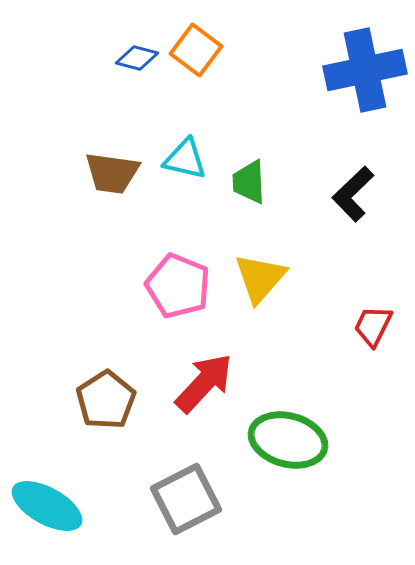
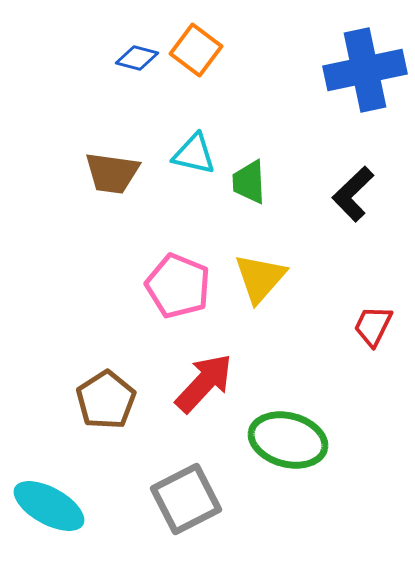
cyan triangle: moved 9 px right, 5 px up
cyan ellipse: moved 2 px right
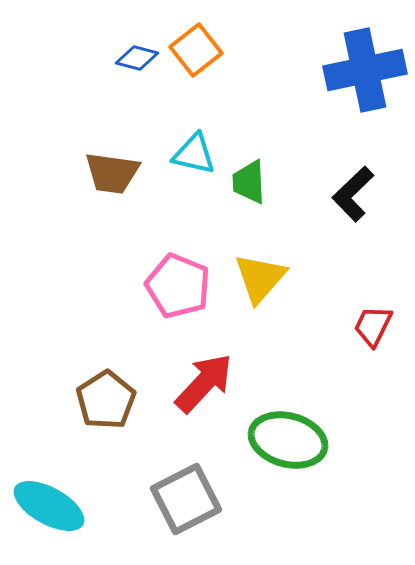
orange square: rotated 15 degrees clockwise
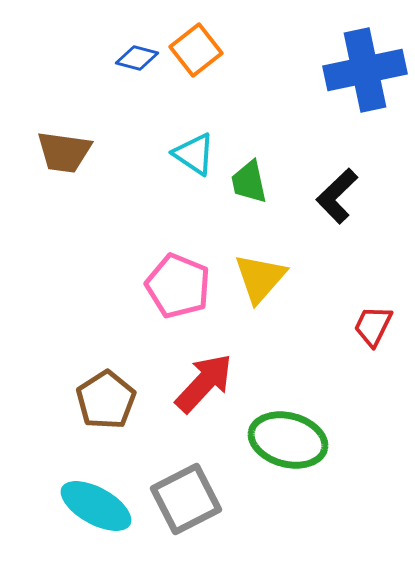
cyan triangle: rotated 21 degrees clockwise
brown trapezoid: moved 48 px left, 21 px up
green trapezoid: rotated 9 degrees counterclockwise
black L-shape: moved 16 px left, 2 px down
cyan ellipse: moved 47 px right
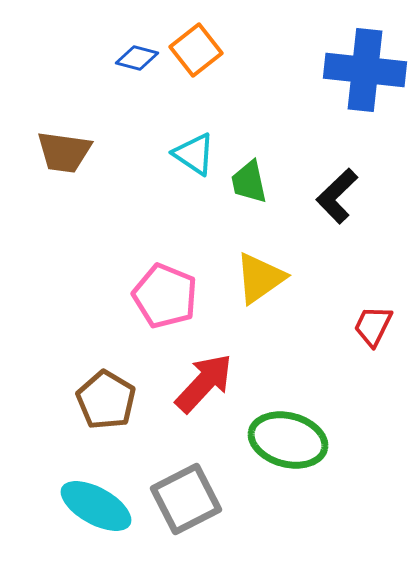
blue cross: rotated 18 degrees clockwise
yellow triangle: rotated 14 degrees clockwise
pink pentagon: moved 13 px left, 10 px down
brown pentagon: rotated 8 degrees counterclockwise
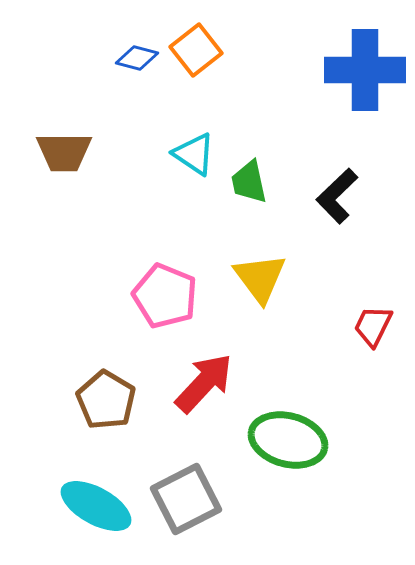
blue cross: rotated 6 degrees counterclockwise
brown trapezoid: rotated 8 degrees counterclockwise
yellow triangle: rotated 32 degrees counterclockwise
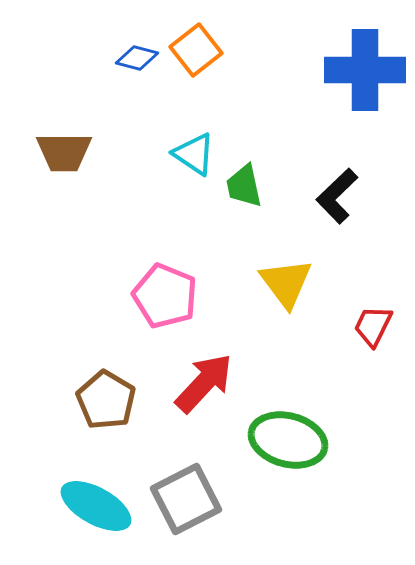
green trapezoid: moved 5 px left, 4 px down
yellow triangle: moved 26 px right, 5 px down
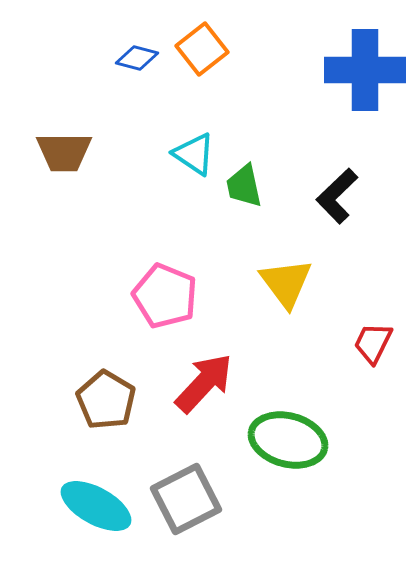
orange square: moved 6 px right, 1 px up
red trapezoid: moved 17 px down
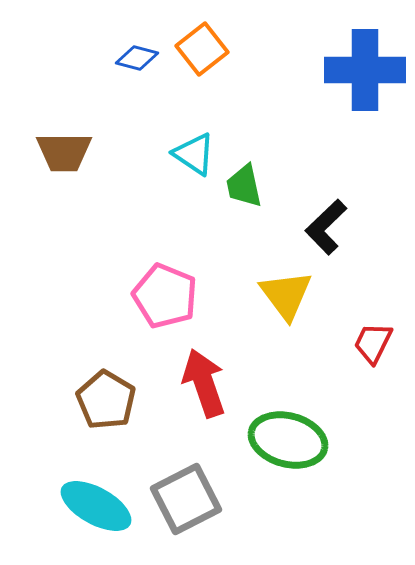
black L-shape: moved 11 px left, 31 px down
yellow triangle: moved 12 px down
red arrow: rotated 62 degrees counterclockwise
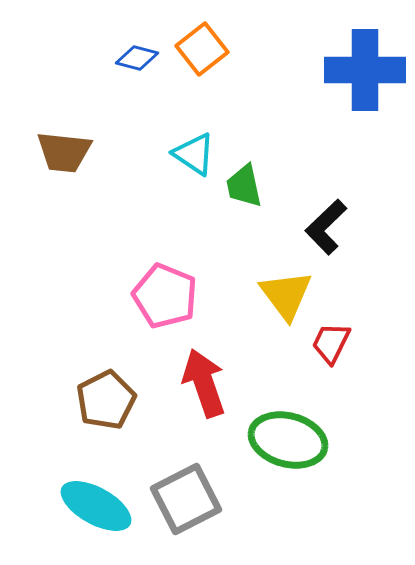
brown trapezoid: rotated 6 degrees clockwise
red trapezoid: moved 42 px left
brown pentagon: rotated 14 degrees clockwise
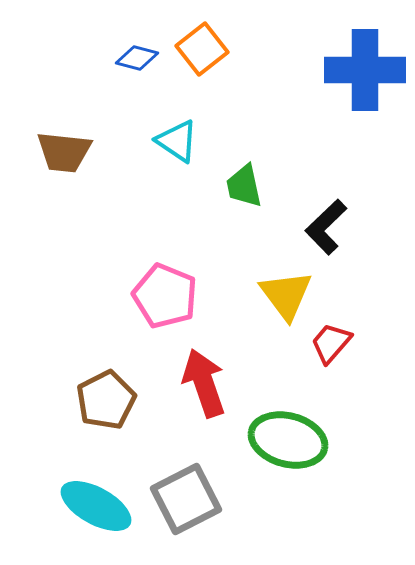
cyan triangle: moved 17 px left, 13 px up
red trapezoid: rotated 15 degrees clockwise
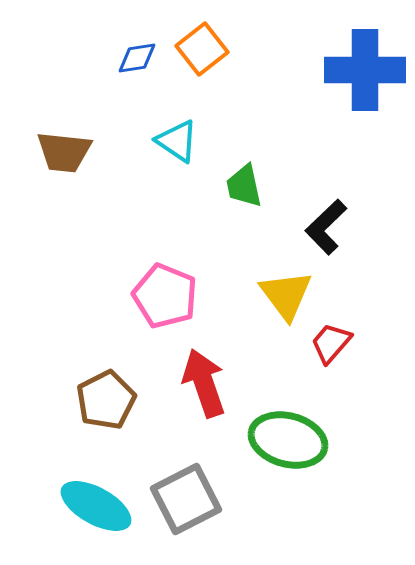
blue diamond: rotated 24 degrees counterclockwise
